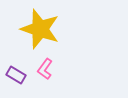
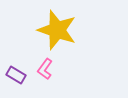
yellow star: moved 17 px right, 1 px down
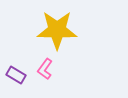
yellow star: rotated 18 degrees counterclockwise
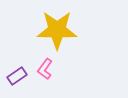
purple rectangle: moved 1 px right, 1 px down; rotated 66 degrees counterclockwise
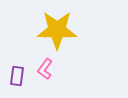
purple rectangle: rotated 48 degrees counterclockwise
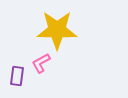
pink L-shape: moved 4 px left, 6 px up; rotated 25 degrees clockwise
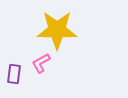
purple rectangle: moved 3 px left, 2 px up
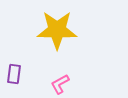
pink L-shape: moved 19 px right, 21 px down
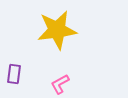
yellow star: rotated 9 degrees counterclockwise
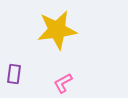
pink L-shape: moved 3 px right, 1 px up
